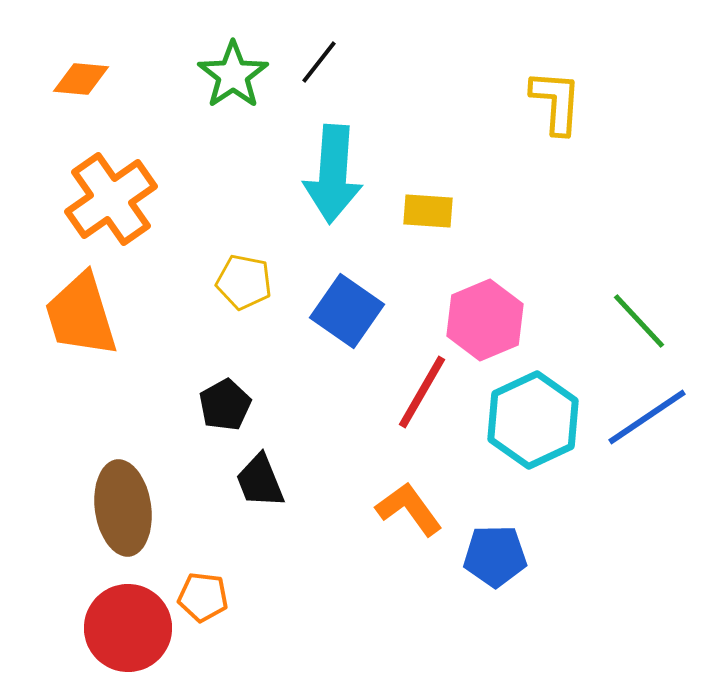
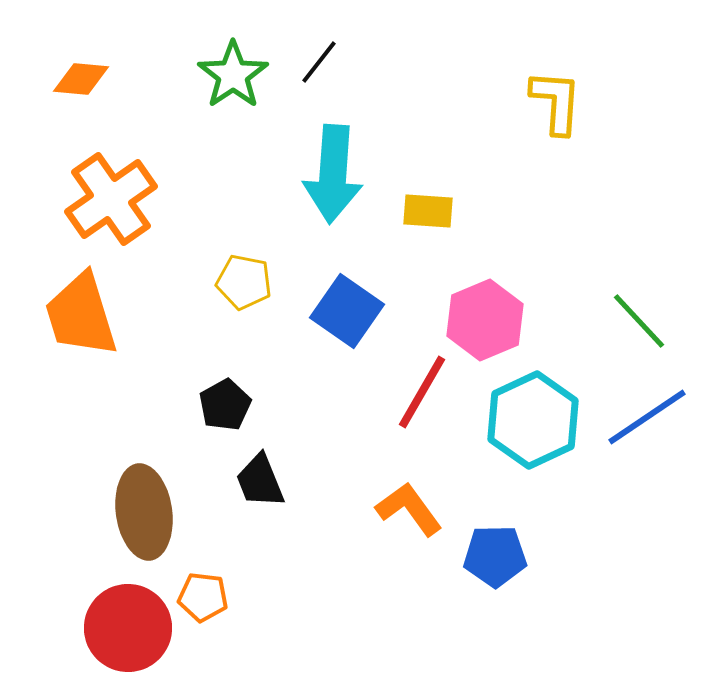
brown ellipse: moved 21 px right, 4 px down
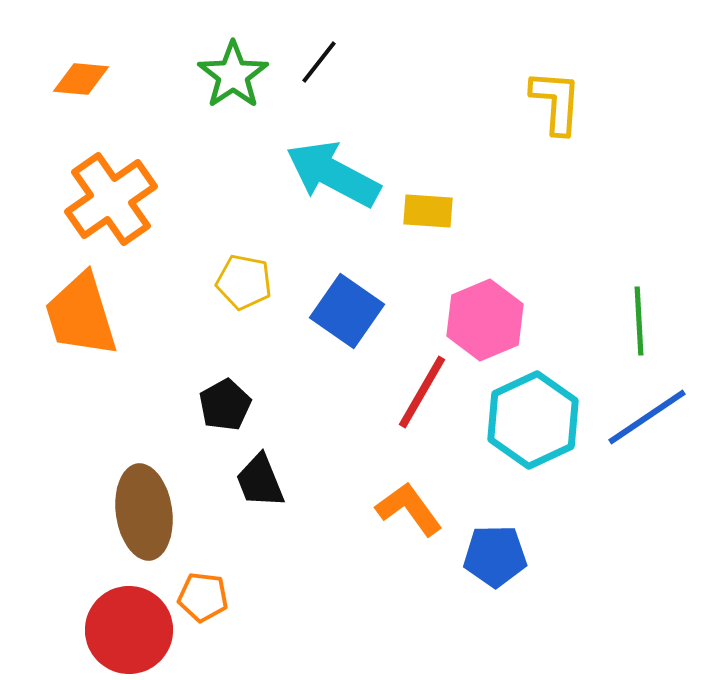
cyan arrow: rotated 114 degrees clockwise
green line: rotated 40 degrees clockwise
red circle: moved 1 px right, 2 px down
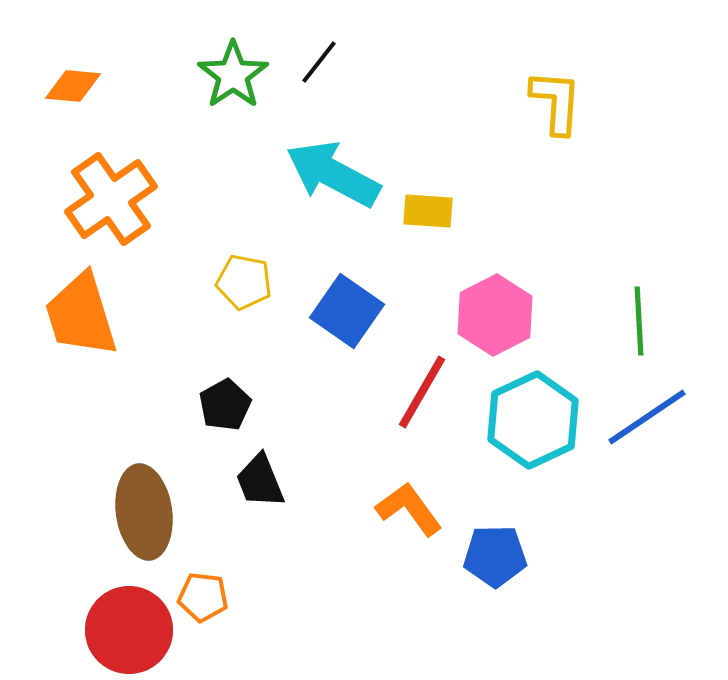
orange diamond: moved 8 px left, 7 px down
pink hexagon: moved 10 px right, 5 px up; rotated 4 degrees counterclockwise
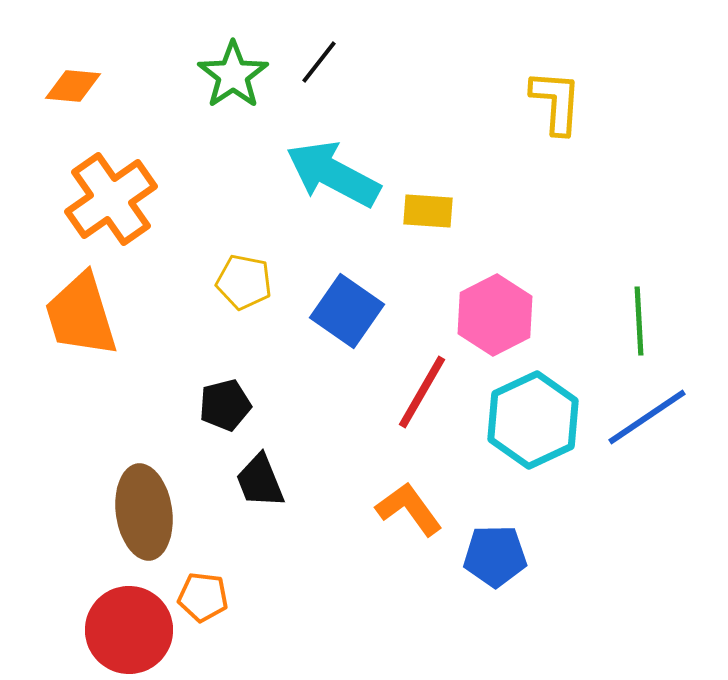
black pentagon: rotated 15 degrees clockwise
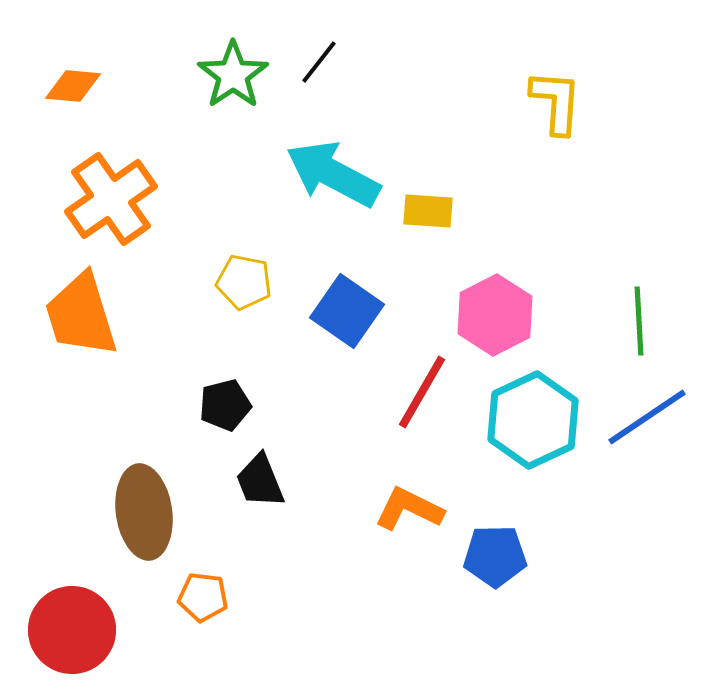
orange L-shape: rotated 28 degrees counterclockwise
red circle: moved 57 px left
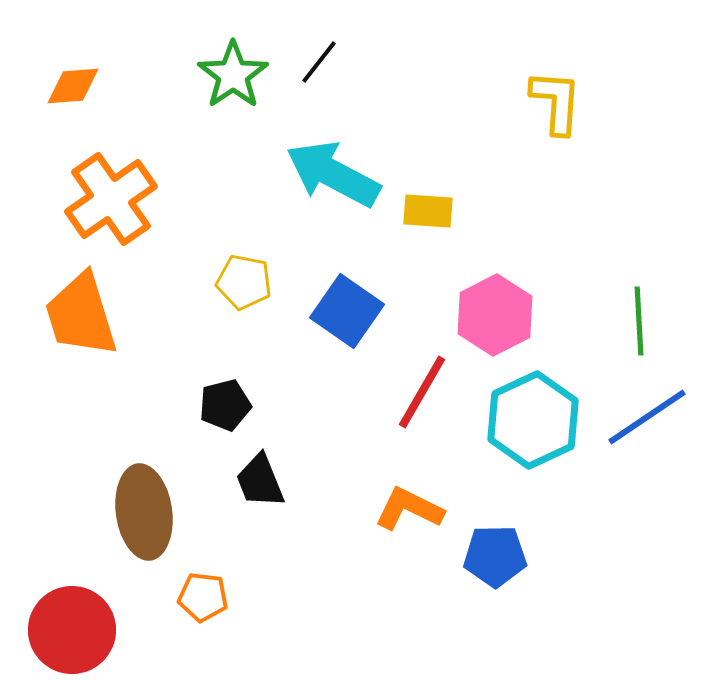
orange diamond: rotated 10 degrees counterclockwise
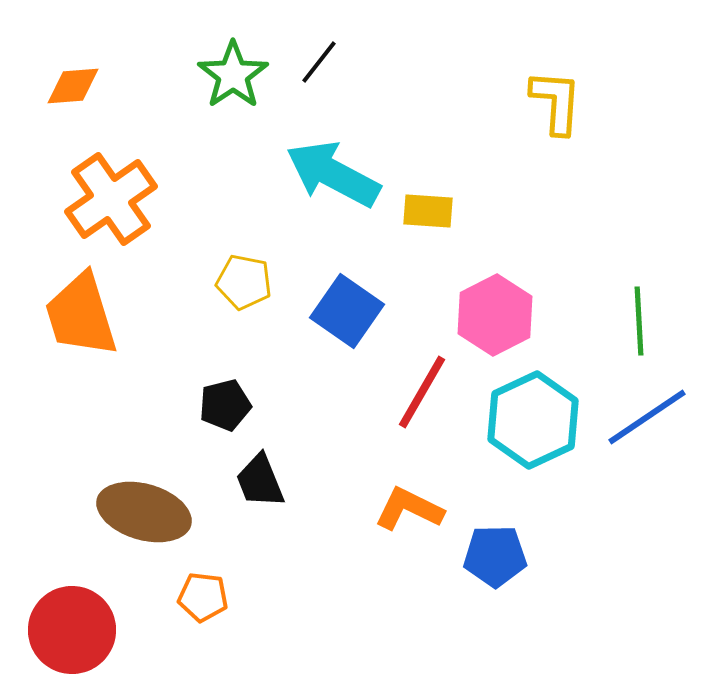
brown ellipse: rotated 66 degrees counterclockwise
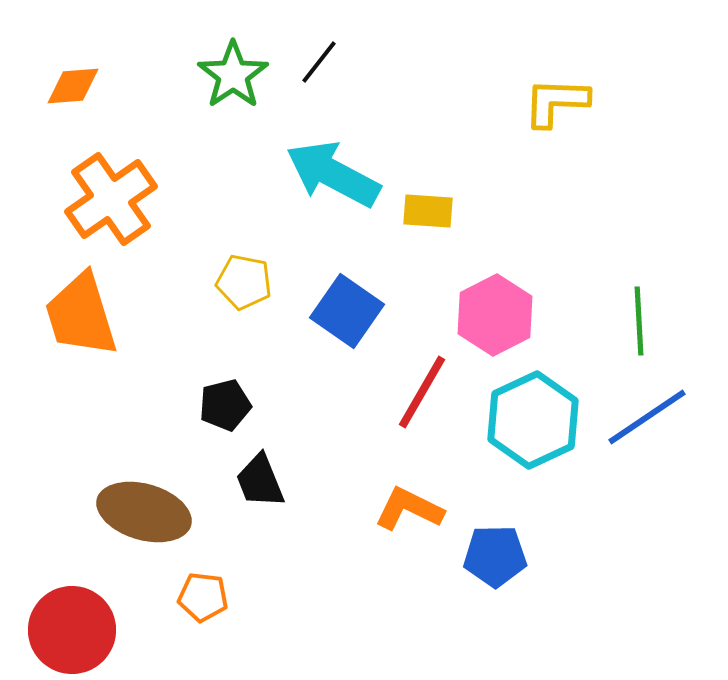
yellow L-shape: rotated 92 degrees counterclockwise
